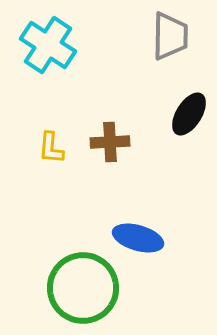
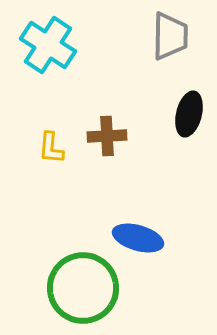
black ellipse: rotated 18 degrees counterclockwise
brown cross: moved 3 px left, 6 px up
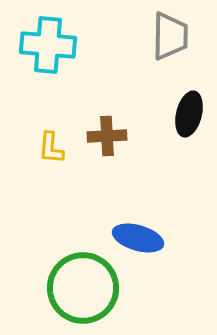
cyan cross: rotated 28 degrees counterclockwise
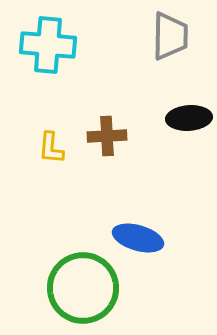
black ellipse: moved 4 px down; rotated 72 degrees clockwise
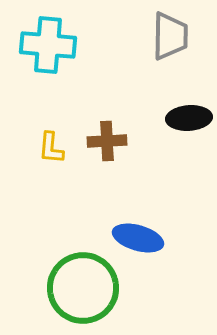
brown cross: moved 5 px down
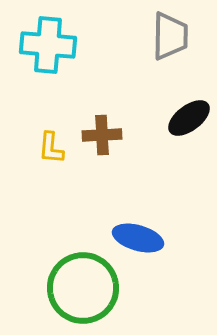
black ellipse: rotated 33 degrees counterclockwise
brown cross: moved 5 px left, 6 px up
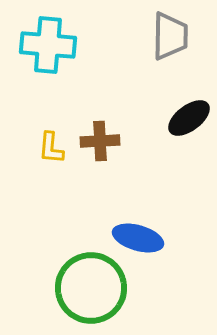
brown cross: moved 2 px left, 6 px down
green circle: moved 8 px right
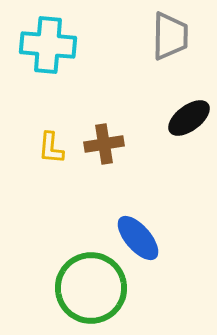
brown cross: moved 4 px right, 3 px down; rotated 6 degrees counterclockwise
blue ellipse: rotated 33 degrees clockwise
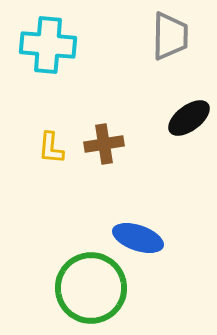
blue ellipse: rotated 30 degrees counterclockwise
